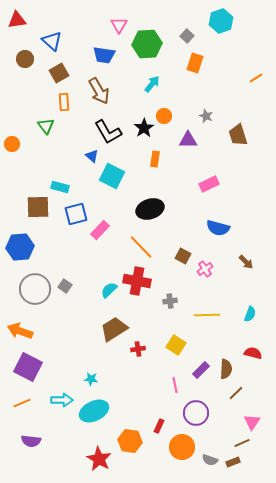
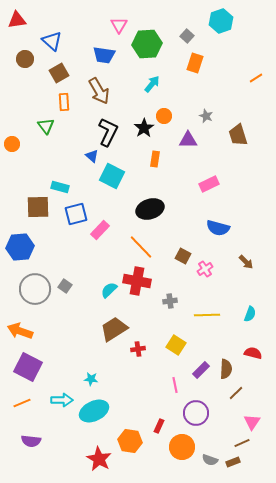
black L-shape at (108, 132): rotated 124 degrees counterclockwise
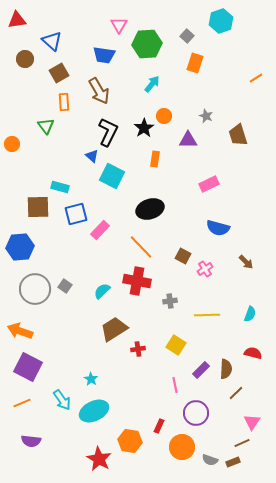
cyan semicircle at (109, 290): moved 7 px left, 1 px down
cyan star at (91, 379): rotated 24 degrees clockwise
cyan arrow at (62, 400): rotated 55 degrees clockwise
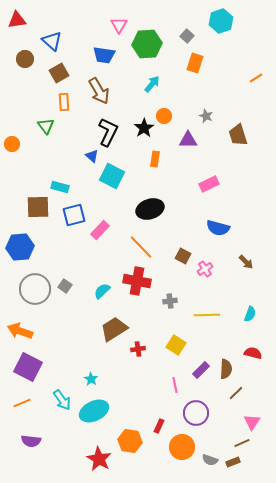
blue square at (76, 214): moved 2 px left, 1 px down
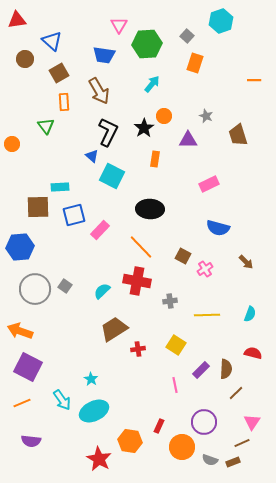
orange line at (256, 78): moved 2 px left, 2 px down; rotated 32 degrees clockwise
cyan rectangle at (60, 187): rotated 18 degrees counterclockwise
black ellipse at (150, 209): rotated 20 degrees clockwise
purple circle at (196, 413): moved 8 px right, 9 px down
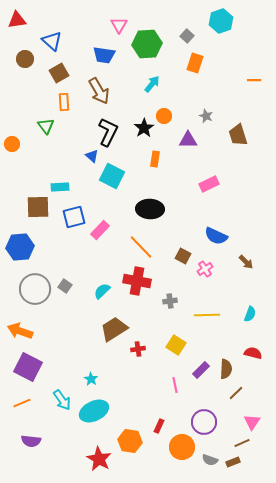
blue square at (74, 215): moved 2 px down
blue semicircle at (218, 228): moved 2 px left, 8 px down; rotated 10 degrees clockwise
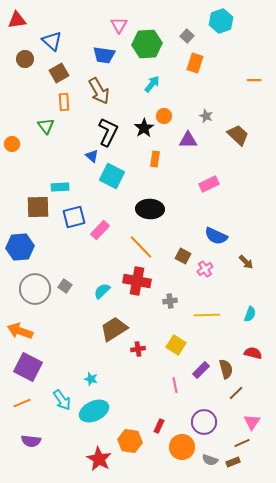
brown trapezoid at (238, 135): rotated 150 degrees clockwise
brown semicircle at (226, 369): rotated 18 degrees counterclockwise
cyan star at (91, 379): rotated 16 degrees counterclockwise
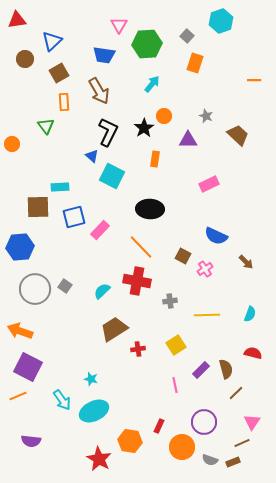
blue triangle at (52, 41): rotated 35 degrees clockwise
yellow square at (176, 345): rotated 24 degrees clockwise
orange line at (22, 403): moved 4 px left, 7 px up
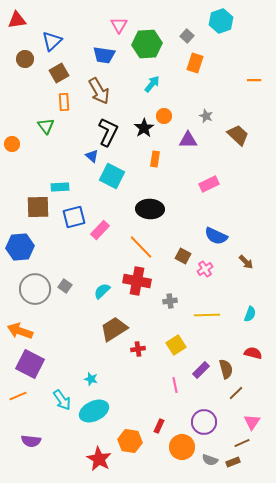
purple square at (28, 367): moved 2 px right, 3 px up
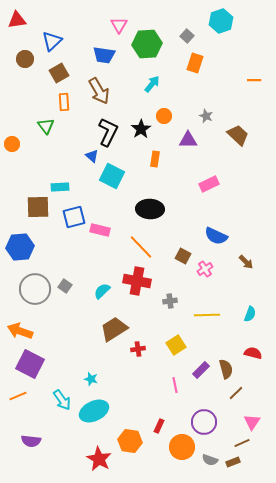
black star at (144, 128): moved 3 px left, 1 px down
pink rectangle at (100, 230): rotated 60 degrees clockwise
